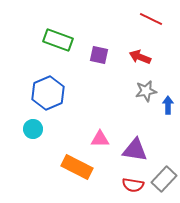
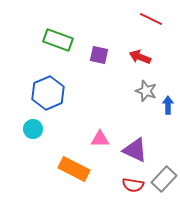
gray star: rotated 30 degrees clockwise
purple triangle: rotated 16 degrees clockwise
orange rectangle: moved 3 px left, 2 px down
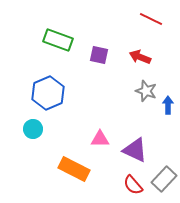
red semicircle: rotated 40 degrees clockwise
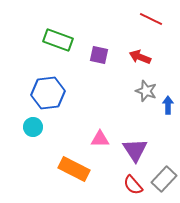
blue hexagon: rotated 16 degrees clockwise
cyan circle: moved 2 px up
purple triangle: rotated 32 degrees clockwise
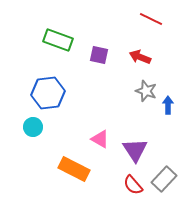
pink triangle: rotated 30 degrees clockwise
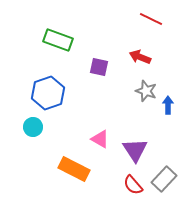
purple square: moved 12 px down
blue hexagon: rotated 12 degrees counterclockwise
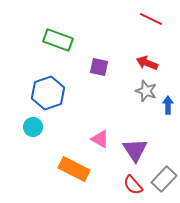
red arrow: moved 7 px right, 6 px down
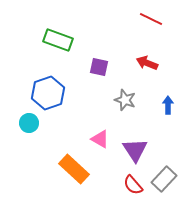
gray star: moved 21 px left, 9 px down
cyan circle: moved 4 px left, 4 px up
orange rectangle: rotated 16 degrees clockwise
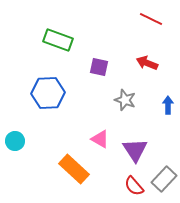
blue hexagon: rotated 16 degrees clockwise
cyan circle: moved 14 px left, 18 px down
red semicircle: moved 1 px right, 1 px down
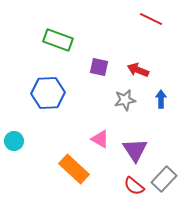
red arrow: moved 9 px left, 7 px down
gray star: rotated 30 degrees counterclockwise
blue arrow: moved 7 px left, 6 px up
cyan circle: moved 1 px left
red semicircle: rotated 10 degrees counterclockwise
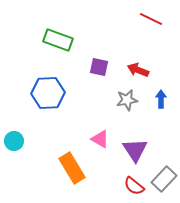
gray star: moved 2 px right
orange rectangle: moved 2 px left, 1 px up; rotated 16 degrees clockwise
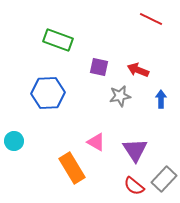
gray star: moved 7 px left, 4 px up
pink triangle: moved 4 px left, 3 px down
